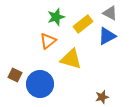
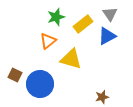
gray triangle: moved 1 px down; rotated 28 degrees clockwise
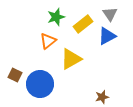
yellow triangle: rotated 45 degrees counterclockwise
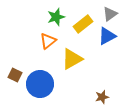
gray triangle: rotated 28 degrees clockwise
yellow triangle: moved 1 px right
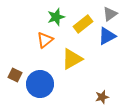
orange triangle: moved 3 px left, 1 px up
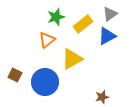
orange triangle: moved 2 px right
blue circle: moved 5 px right, 2 px up
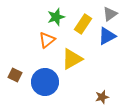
yellow rectangle: rotated 18 degrees counterclockwise
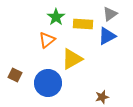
green star: rotated 18 degrees counterclockwise
yellow rectangle: rotated 60 degrees clockwise
blue circle: moved 3 px right, 1 px down
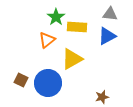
gray triangle: rotated 42 degrees clockwise
yellow rectangle: moved 6 px left, 3 px down
brown square: moved 6 px right, 5 px down
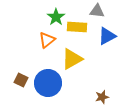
gray triangle: moved 13 px left, 3 px up
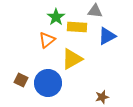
gray triangle: moved 2 px left
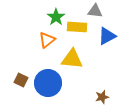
yellow triangle: rotated 35 degrees clockwise
